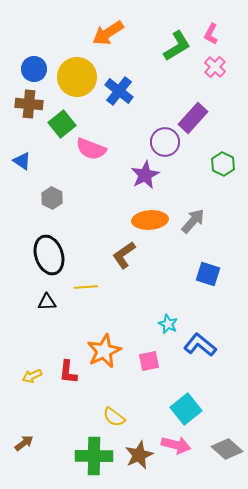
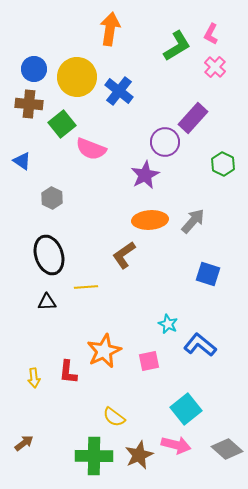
orange arrow: moved 2 px right, 4 px up; rotated 132 degrees clockwise
yellow arrow: moved 2 px right, 2 px down; rotated 72 degrees counterclockwise
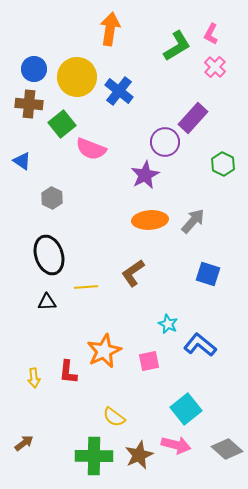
brown L-shape: moved 9 px right, 18 px down
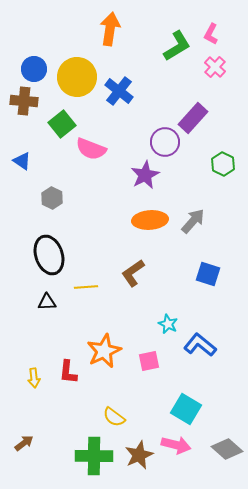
brown cross: moved 5 px left, 3 px up
cyan square: rotated 20 degrees counterclockwise
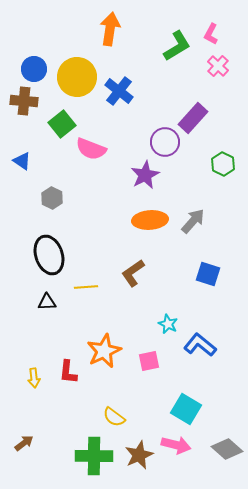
pink cross: moved 3 px right, 1 px up
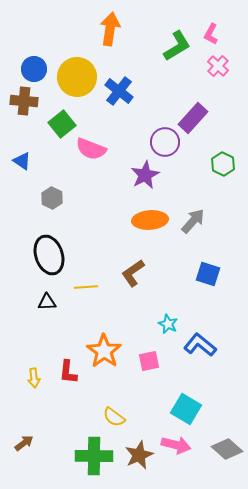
orange star: rotated 12 degrees counterclockwise
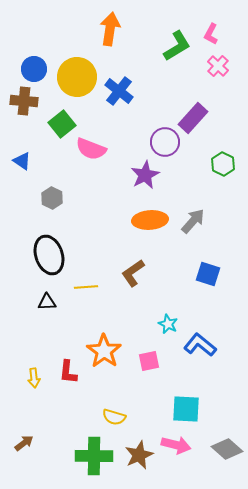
cyan square: rotated 28 degrees counterclockwise
yellow semicircle: rotated 20 degrees counterclockwise
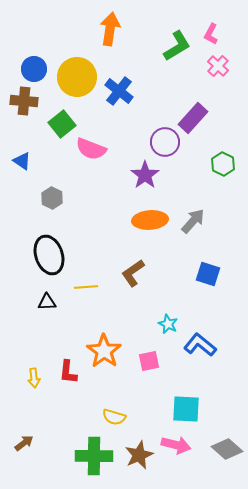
purple star: rotated 8 degrees counterclockwise
